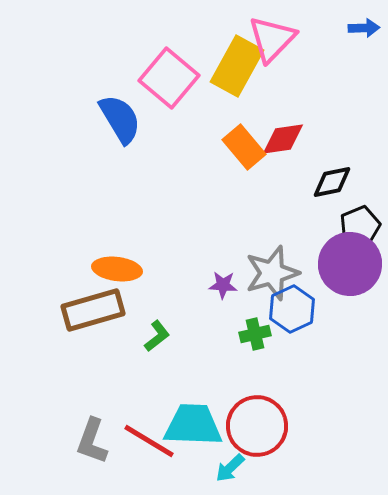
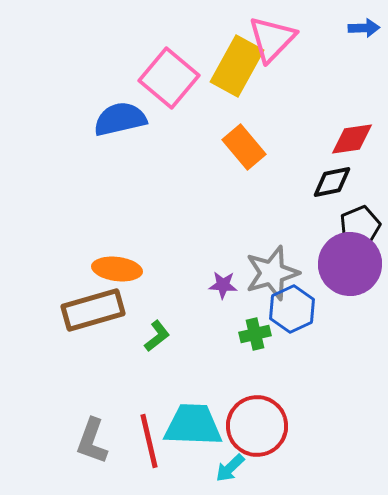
blue semicircle: rotated 72 degrees counterclockwise
red diamond: moved 69 px right
red line: rotated 46 degrees clockwise
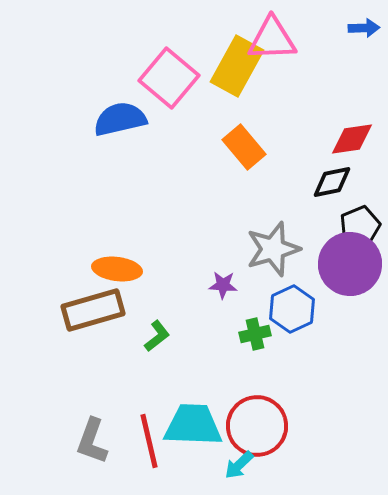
pink triangle: rotated 44 degrees clockwise
gray star: moved 1 px right, 24 px up
cyan arrow: moved 9 px right, 3 px up
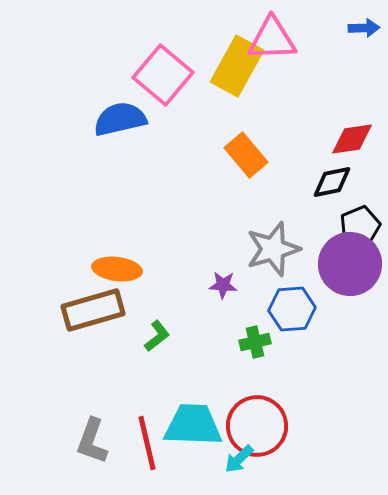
pink square: moved 6 px left, 3 px up
orange rectangle: moved 2 px right, 8 px down
blue hexagon: rotated 21 degrees clockwise
green cross: moved 8 px down
red line: moved 2 px left, 2 px down
cyan arrow: moved 6 px up
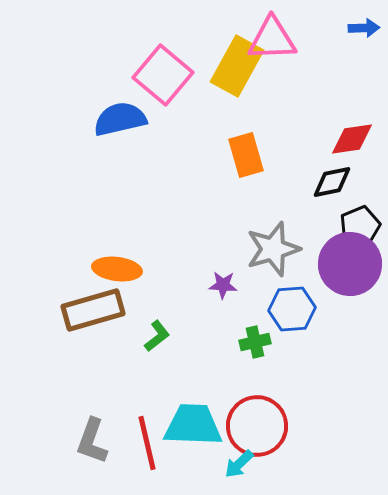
orange rectangle: rotated 24 degrees clockwise
cyan arrow: moved 5 px down
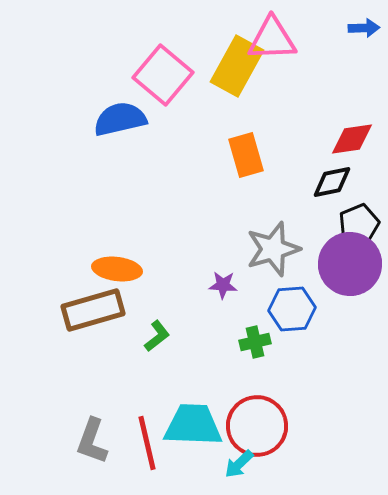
black pentagon: moved 1 px left, 2 px up
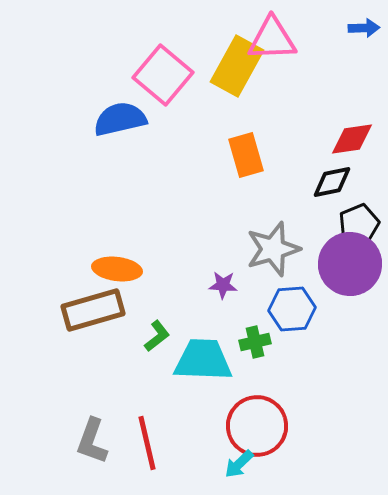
cyan trapezoid: moved 10 px right, 65 px up
